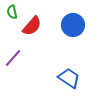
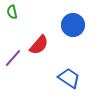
red semicircle: moved 7 px right, 19 px down
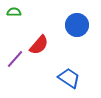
green semicircle: moved 2 px right; rotated 104 degrees clockwise
blue circle: moved 4 px right
purple line: moved 2 px right, 1 px down
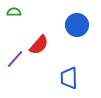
blue trapezoid: rotated 125 degrees counterclockwise
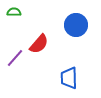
blue circle: moved 1 px left
red semicircle: moved 1 px up
purple line: moved 1 px up
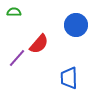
purple line: moved 2 px right
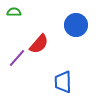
blue trapezoid: moved 6 px left, 4 px down
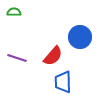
blue circle: moved 4 px right, 12 px down
red semicircle: moved 14 px right, 12 px down
purple line: rotated 66 degrees clockwise
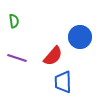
green semicircle: moved 9 px down; rotated 80 degrees clockwise
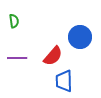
purple line: rotated 18 degrees counterclockwise
blue trapezoid: moved 1 px right, 1 px up
